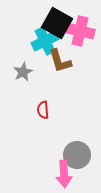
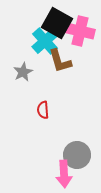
cyan cross: rotated 16 degrees counterclockwise
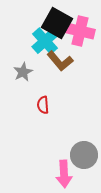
brown L-shape: rotated 24 degrees counterclockwise
red semicircle: moved 5 px up
gray circle: moved 7 px right
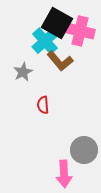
gray circle: moved 5 px up
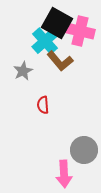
gray star: moved 1 px up
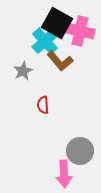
gray circle: moved 4 px left, 1 px down
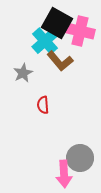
gray star: moved 2 px down
gray circle: moved 7 px down
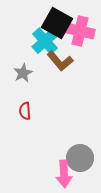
red semicircle: moved 18 px left, 6 px down
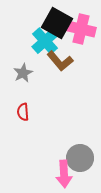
pink cross: moved 1 px right, 2 px up
red semicircle: moved 2 px left, 1 px down
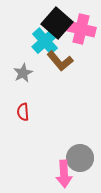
black square: rotated 12 degrees clockwise
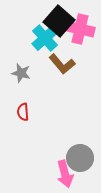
black square: moved 2 px right, 2 px up
pink cross: moved 1 px left
cyan cross: moved 3 px up
brown L-shape: moved 2 px right, 3 px down
gray star: moved 2 px left; rotated 30 degrees counterclockwise
pink arrow: moved 1 px right; rotated 12 degrees counterclockwise
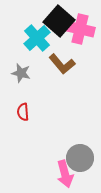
cyan cross: moved 8 px left
